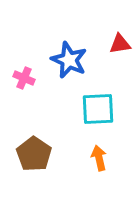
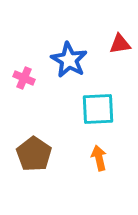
blue star: rotated 6 degrees clockwise
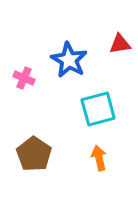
cyan square: rotated 12 degrees counterclockwise
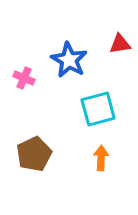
brown pentagon: rotated 12 degrees clockwise
orange arrow: moved 2 px right; rotated 15 degrees clockwise
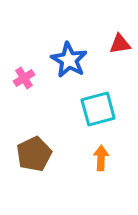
pink cross: rotated 35 degrees clockwise
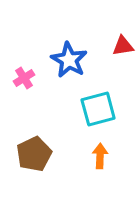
red triangle: moved 3 px right, 2 px down
orange arrow: moved 1 px left, 2 px up
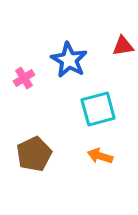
orange arrow: rotated 75 degrees counterclockwise
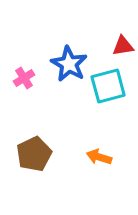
blue star: moved 4 px down
cyan square: moved 10 px right, 23 px up
orange arrow: moved 1 px left, 1 px down
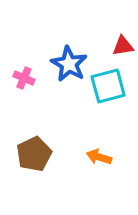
pink cross: rotated 35 degrees counterclockwise
